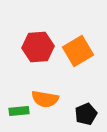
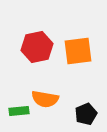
red hexagon: moved 1 px left; rotated 8 degrees counterclockwise
orange square: rotated 24 degrees clockwise
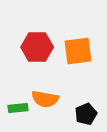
red hexagon: rotated 12 degrees clockwise
green rectangle: moved 1 px left, 3 px up
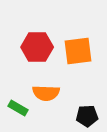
orange semicircle: moved 1 px right, 6 px up; rotated 8 degrees counterclockwise
green rectangle: rotated 36 degrees clockwise
black pentagon: moved 1 px right, 2 px down; rotated 20 degrees clockwise
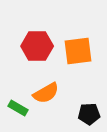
red hexagon: moved 1 px up
orange semicircle: rotated 32 degrees counterclockwise
black pentagon: moved 2 px right, 2 px up
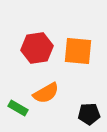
red hexagon: moved 2 px down; rotated 8 degrees counterclockwise
orange square: rotated 12 degrees clockwise
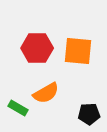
red hexagon: rotated 8 degrees clockwise
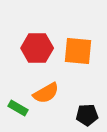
black pentagon: moved 2 px left, 1 px down
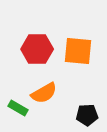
red hexagon: moved 1 px down
orange semicircle: moved 2 px left
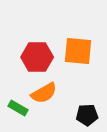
red hexagon: moved 8 px down
